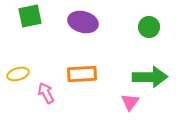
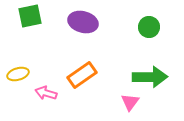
orange rectangle: moved 1 px down; rotated 32 degrees counterclockwise
pink arrow: rotated 45 degrees counterclockwise
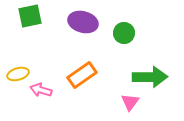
green circle: moved 25 px left, 6 px down
pink arrow: moved 5 px left, 3 px up
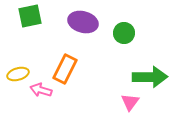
orange rectangle: moved 17 px left, 6 px up; rotated 28 degrees counterclockwise
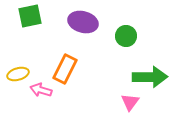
green circle: moved 2 px right, 3 px down
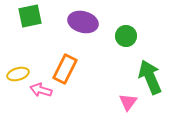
green arrow: rotated 112 degrees counterclockwise
pink triangle: moved 2 px left
